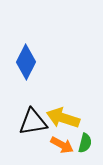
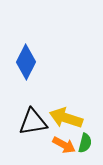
yellow arrow: moved 3 px right
orange arrow: moved 2 px right
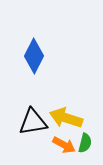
blue diamond: moved 8 px right, 6 px up
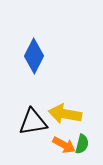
yellow arrow: moved 1 px left, 4 px up; rotated 8 degrees counterclockwise
green semicircle: moved 3 px left, 1 px down
